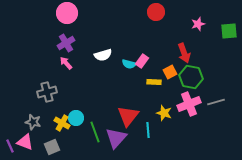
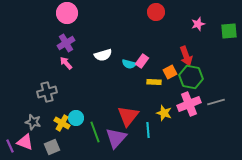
red arrow: moved 2 px right, 3 px down
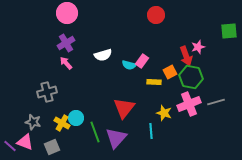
red circle: moved 3 px down
pink star: moved 23 px down
cyan semicircle: moved 1 px down
red triangle: moved 4 px left, 8 px up
cyan line: moved 3 px right, 1 px down
purple line: rotated 24 degrees counterclockwise
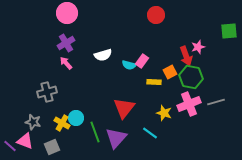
cyan line: moved 1 px left, 2 px down; rotated 49 degrees counterclockwise
pink triangle: moved 1 px up
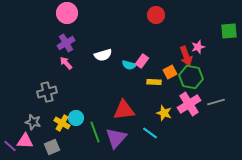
pink cross: rotated 10 degrees counterclockwise
red triangle: moved 2 px down; rotated 45 degrees clockwise
pink triangle: rotated 18 degrees counterclockwise
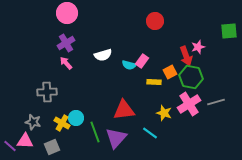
red circle: moved 1 px left, 6 px down
gray cross: rotated 12 degrees clockwise
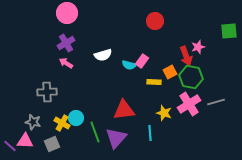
pink arrow: rotated 16 degrees counterclockwise
cyan line: rotated 49 degrees clockwise
gray square: moved 3 px up
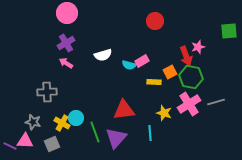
pink rectangle: rotated 24 degrees clockwise
purple line: rotated 16 degrees counterclockwise
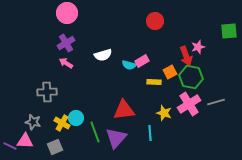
gray square: moved 3 px right, 3 px down
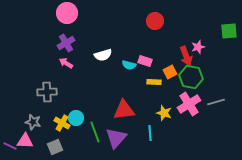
pink rectangle: moved 3 px right; rotated 48 degrees clockwise
